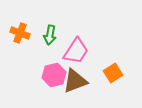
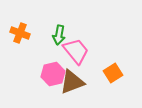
green arrow: moved 9 px right
pink trapezoid: rotated 72 degrees counterclockwise
pink hexagon: moved 1 px left, 1 px up
brown triangle: moved 3 px left, 1 px down
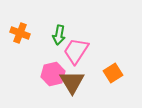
pink trapezoid: rotated 108 degrees counterclockwise
brown triangle: rotated 40 degrees counterclockwise
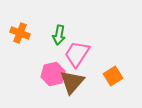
pink trapezoid: moved 1 px right, 3 px down
orange square: moved 3 px down
brown triangle: rotated 12 degrees clockwise
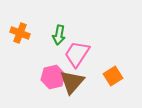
pink hexagon: moved 3 px down
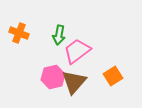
orange cross: moved 1 px left
pink trapezoid: moved 3 px up; rotated 20 degrees clockwise
brown triangle: moved 2 px right
